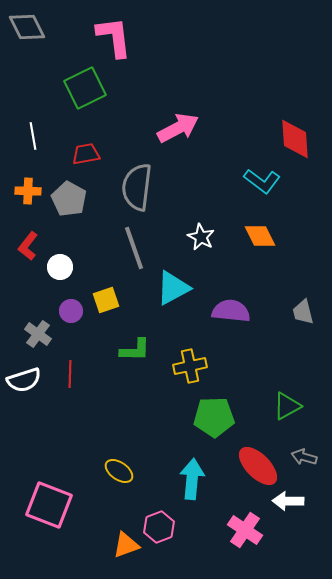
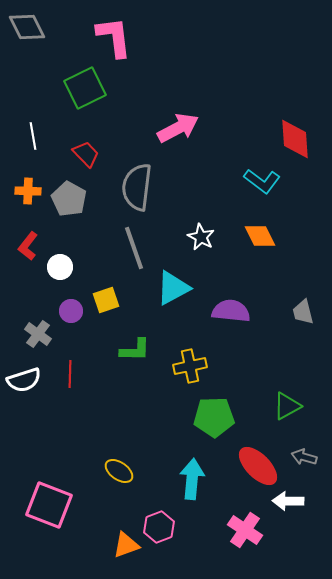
red trapezoid: rotated 56 degrees clockwise
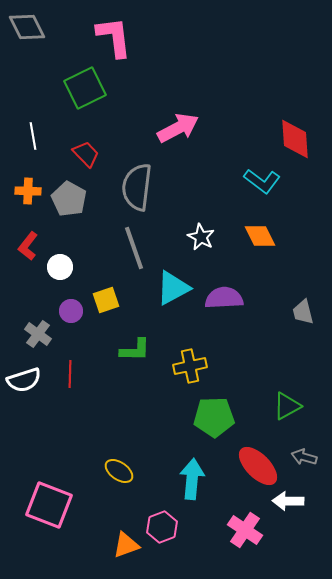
purple semicircle: moved 7 px left, 13 px up; rotated 9 degrees counterclockwise
pink hexagon: moved 3 px right
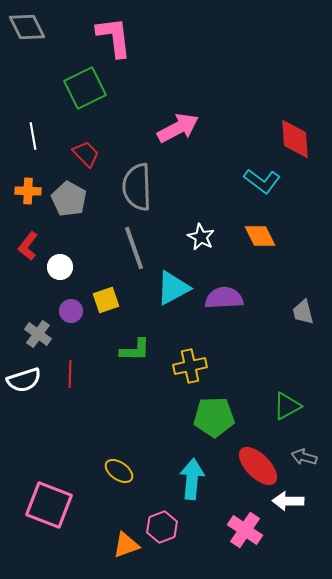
gray semicircle: rotated 9 degrees counterclockwise
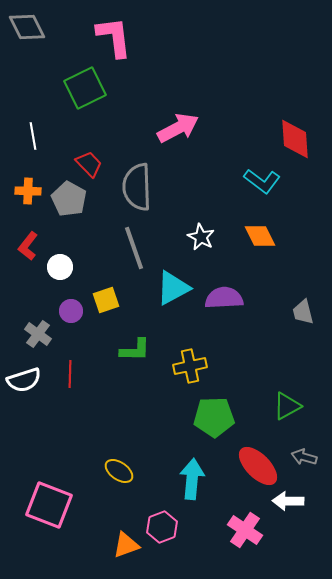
red trapezoid: moved 3 px right, 10 px down
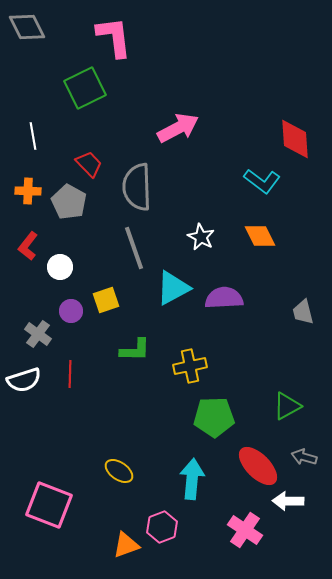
gray pentagon: moved 3 px down
